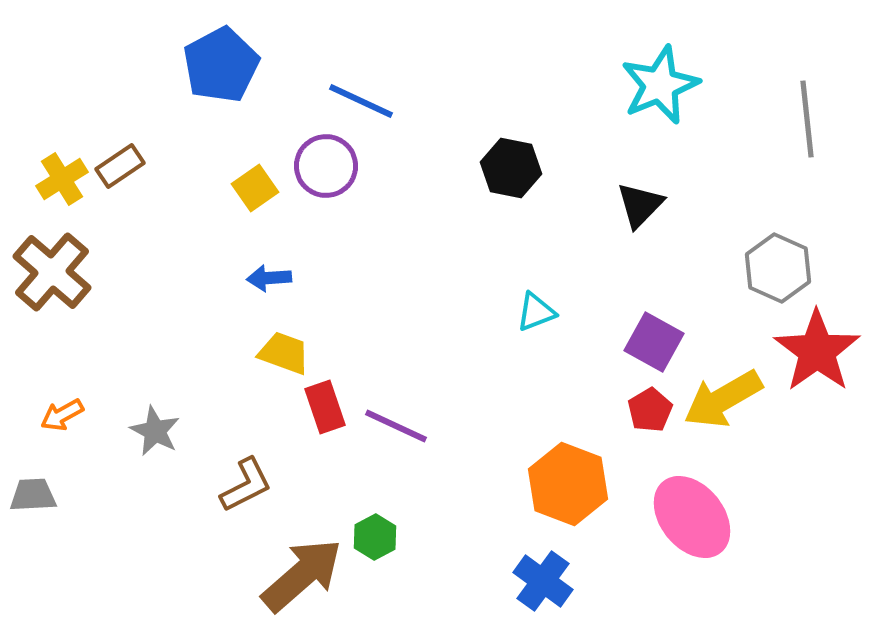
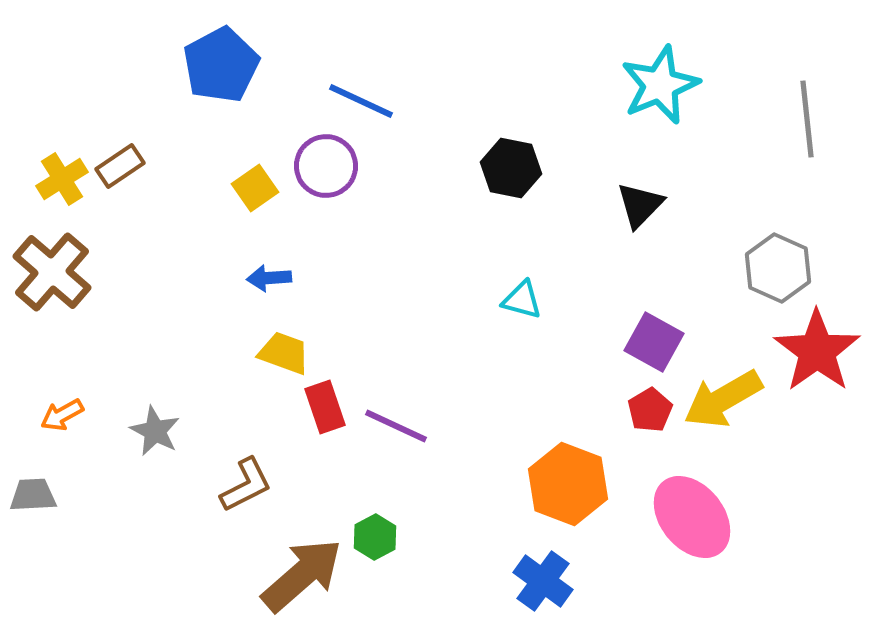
cyan triangle: moved 14 px left, 12 px up; rotated 36 degrees clockwise
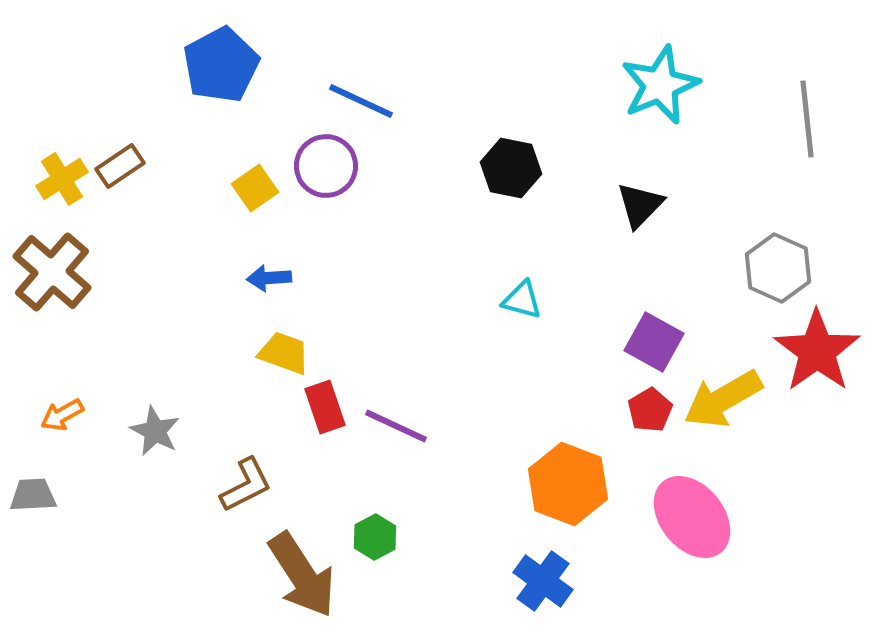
brown arrow: rotated 98 degrees clockwise
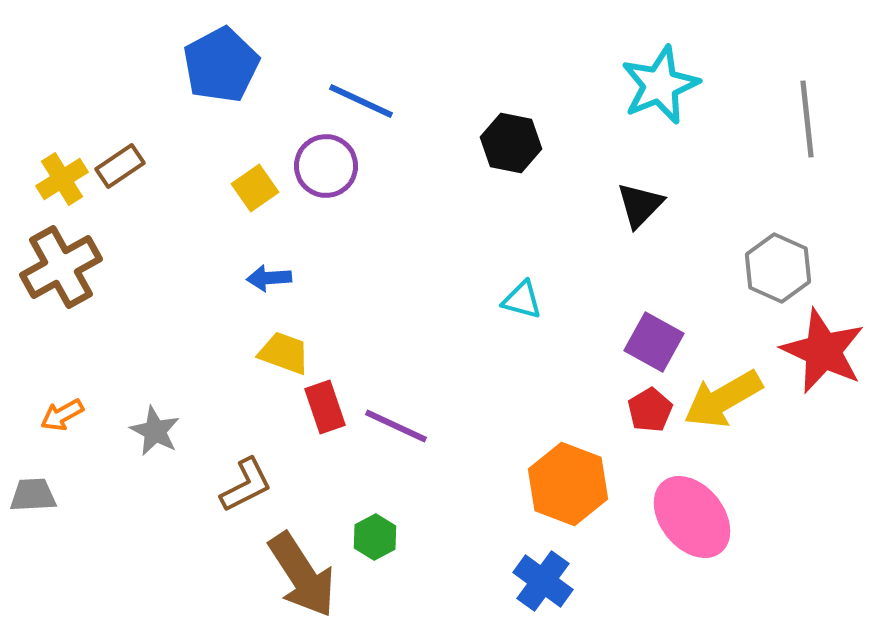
black hexagon: moved 25 px up
brown cross: moved 9 px right, 5 px up; rotated 20 degrees clockwise
red star: moved 6 px right; rotated 12 degrees counterclockwise
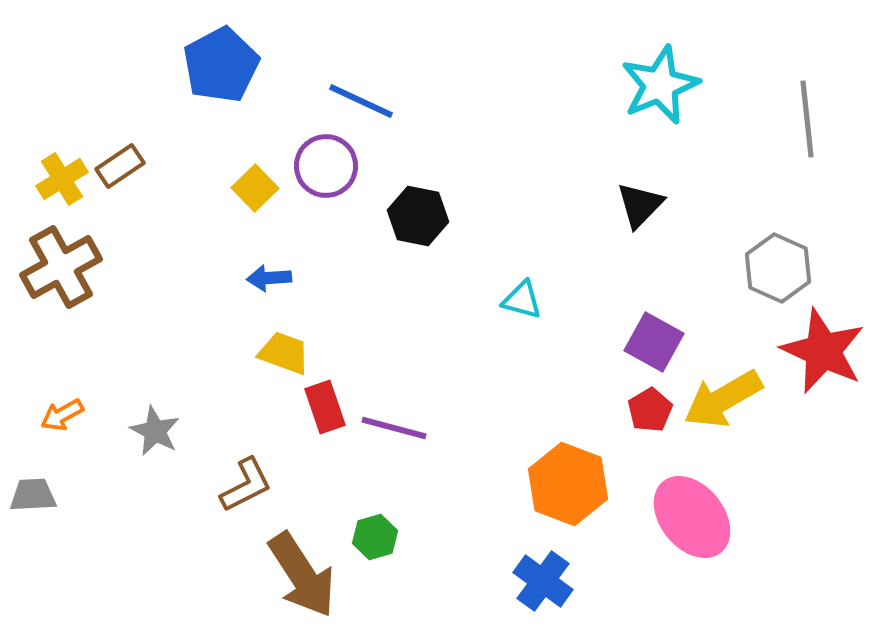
black hexagon: moved 93 px left, 73 px down
yellow square: rotated 9 degrees counterclockwise
purple line: moved 2 px left, 2 px down; rotated 10 degrees counterclockwise
green hexagon: rotated 12 degrees clockwise
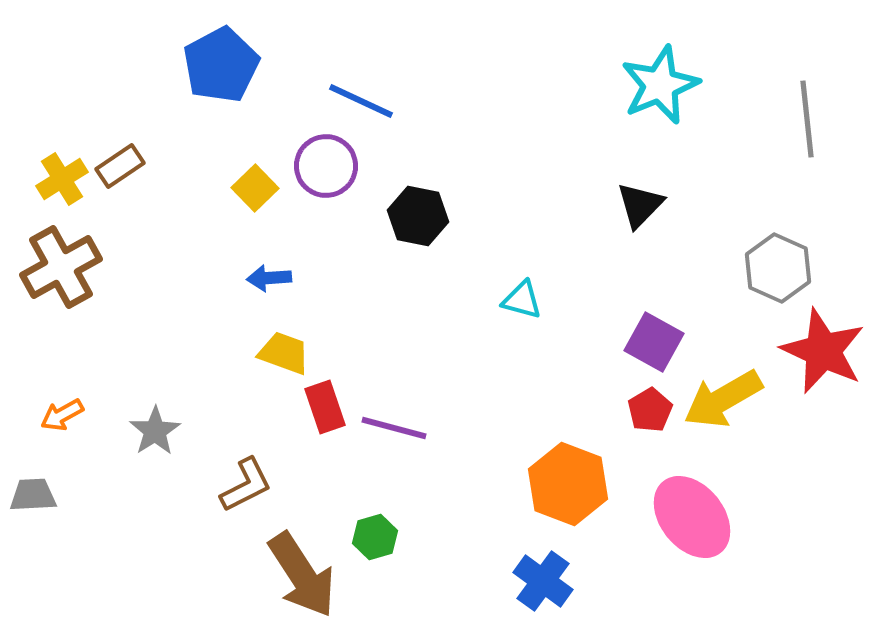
gray star: rotated 12 degrees clockwise
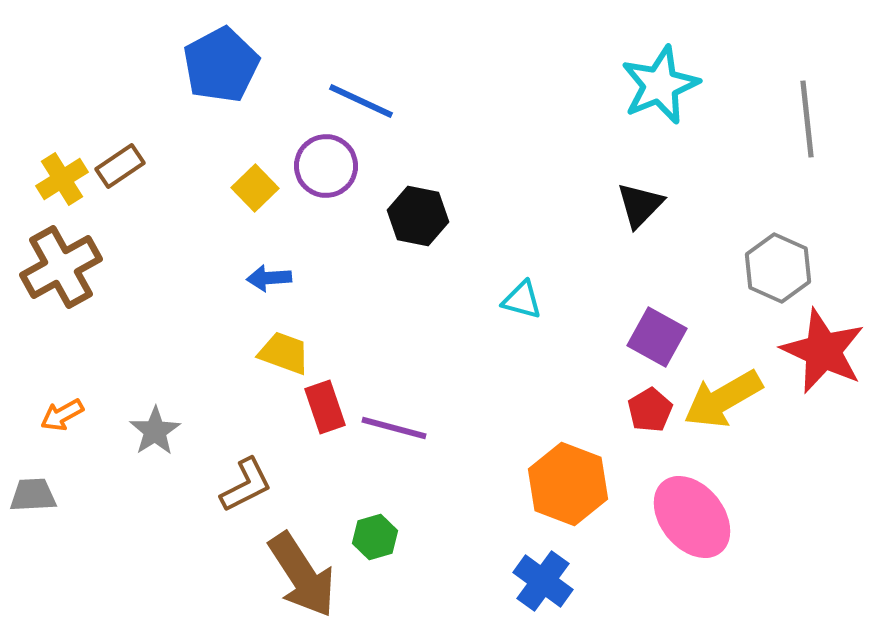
purple square: moved 3 px right, 5 px up
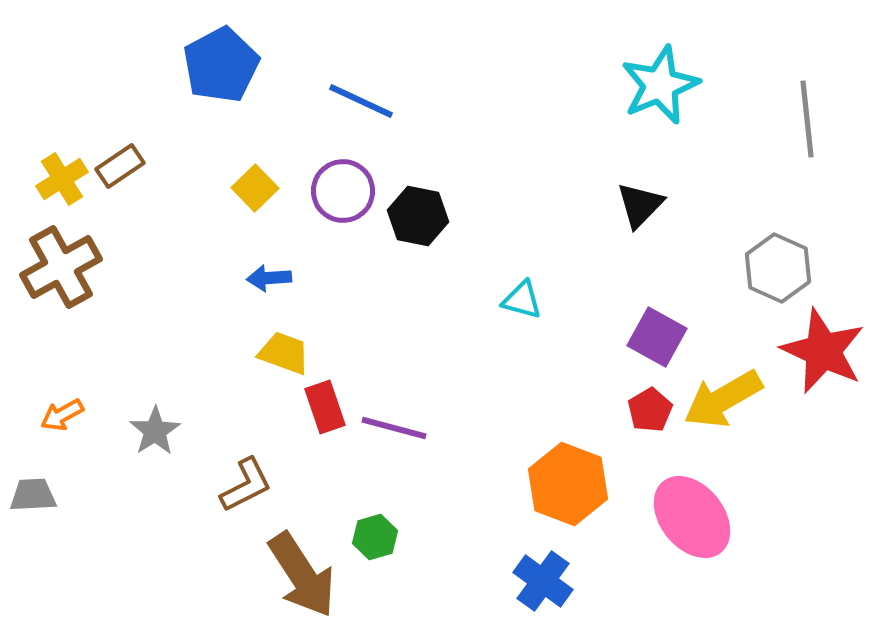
purple circle: moved 17 px right, 25 px down
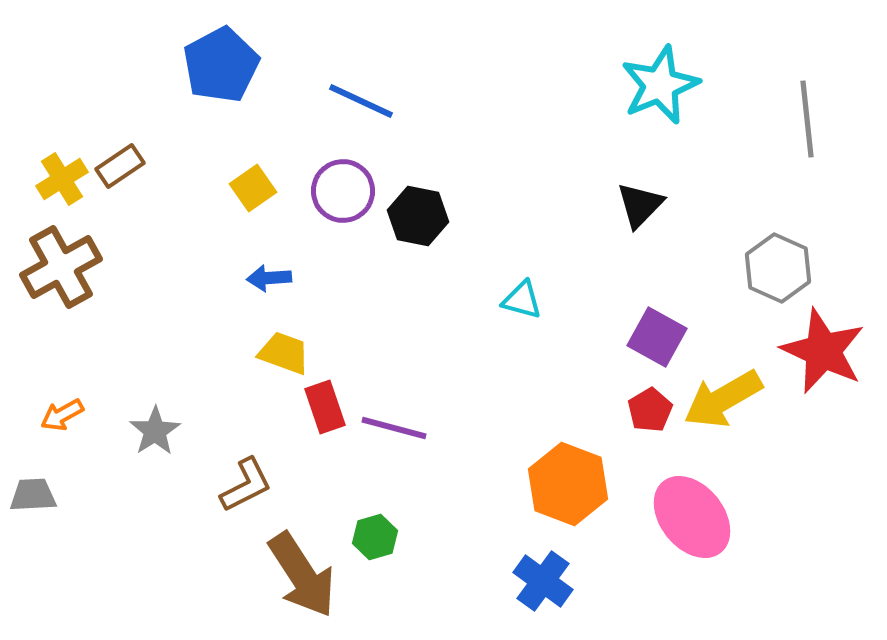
yellow square: moved 2 px left; rotated 9 degrees clockwise
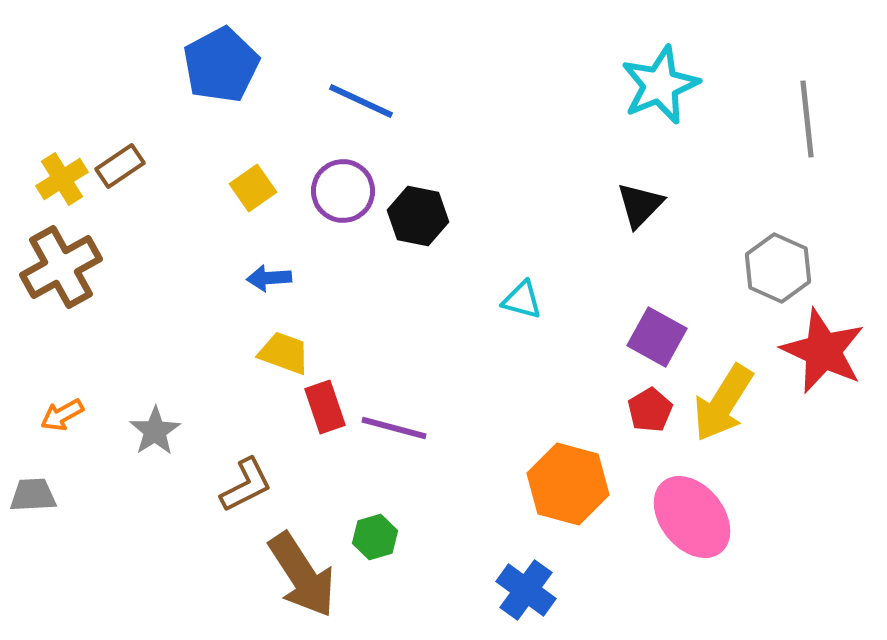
yellow arrow: moved 4 px down; rotated 28 degrees counterclockwise
orange hexagon: rotated 6 degrees counterclockwise
blue cross: moved 17 px left, 9 px down
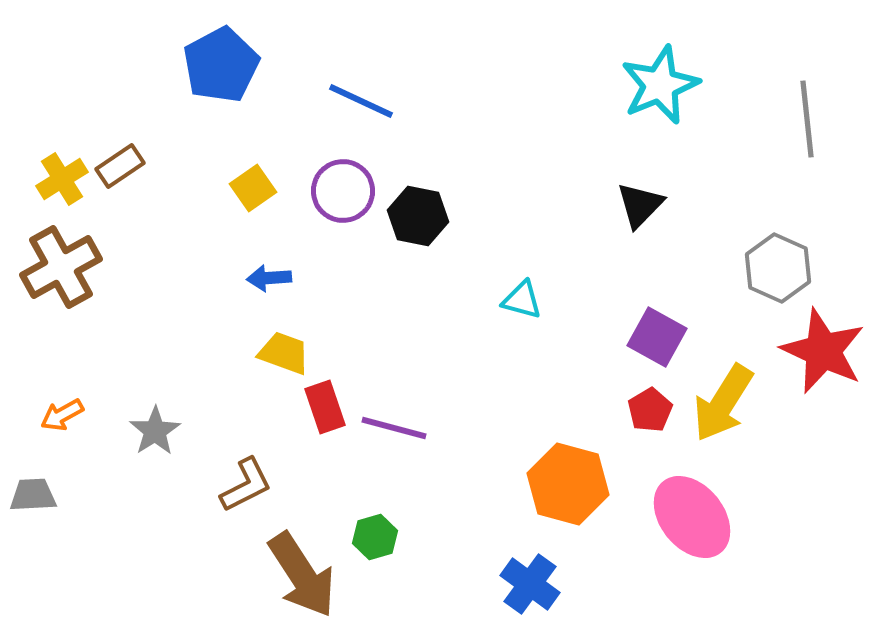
blue cross: moved 4 px right, 6 px up
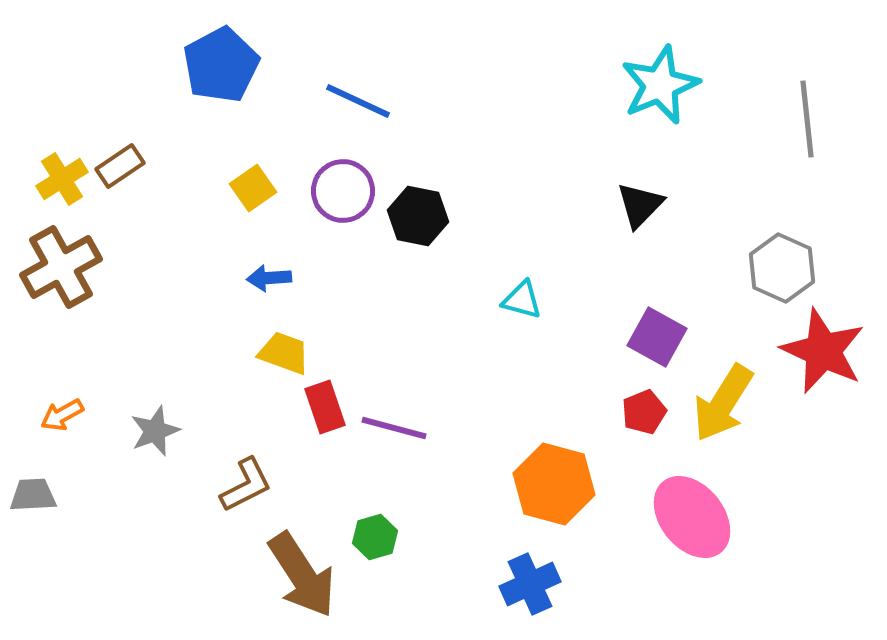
blue line: moved 3 px left
gray hexagon: moved 4 px right
red pentagon: moved 6 px left, 2 px down; rotated 9 degrees clockwise
gray star: rotated 12 degrees clockwise
orange hexagon: moved 14 px left
blue cross: rotated 30 degrees clockwise
